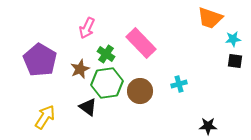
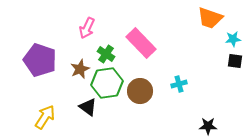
purple pentagon: rotated 12 degrees counterclockwise
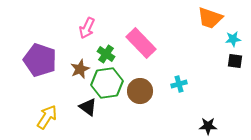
yellow arrow: moved 2 px right
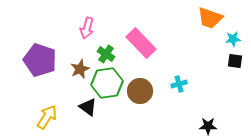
pink arrow: rotated 10 degrees counterclockwise
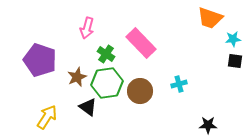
brown star: moved 3 px left, 8 px down
black star: moved 1 px up
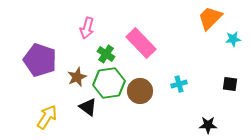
orange trapezoid: rotated 116 degrees clockwise
black square: moved 5 px left, 23 px down
green hexagon: moved 2 px right
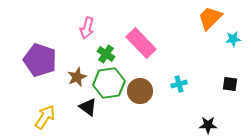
yellow arrow: moved 2 px left
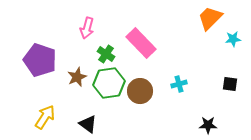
black triangle: moved 17 px down
